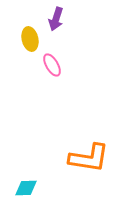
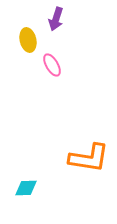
yellow ellipse: moved 2 px left, 1 px down
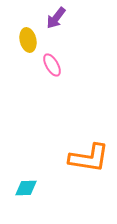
purple arrow: moved 1 px up; rotated 20 degrees clockwise
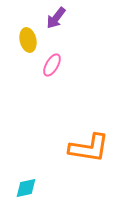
pink ellipse: rotated 60 degrees clockwise
orange L-shape: moved 10 px up
cyan diamond: rotated 10 degrees counterclockwise
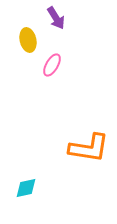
purple arrow: rotated 70 degrees counterclockwise
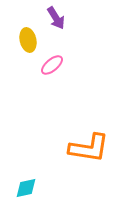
pink ellipse: rotated 20 degrees clockwise
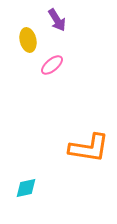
purple arrow: moved 1 px right, 2 px down
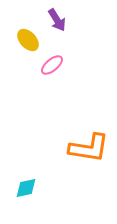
yellow ellipse: rotated 30 degrees counterclockwise
